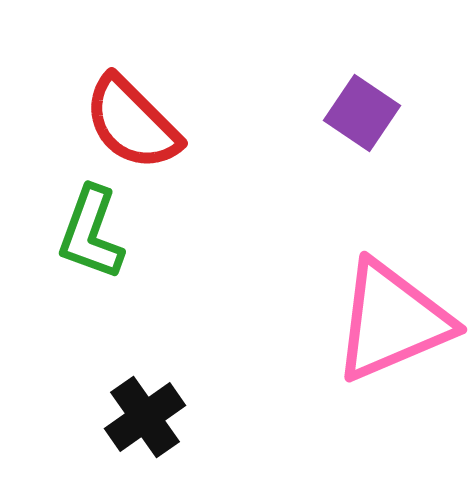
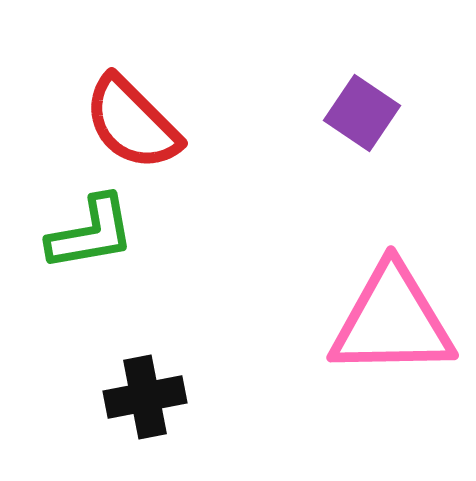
green L-shape: rotated 120 degrees counterclockwise
pink triangle: rotated 22 degrees clockwise
black cross: moved 20 px up; rotated 24 degrees clockwise
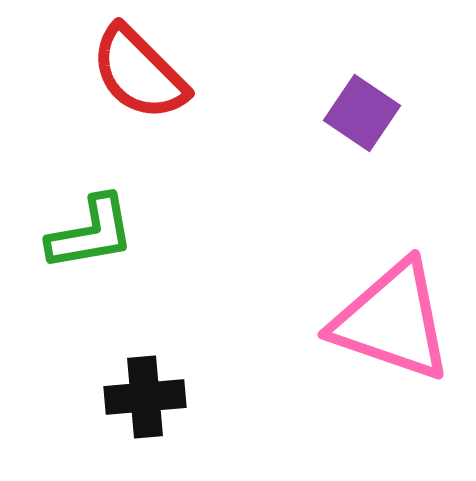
red semicircle: moved 7 px right, 50 px up
pink triangle: rotated 20 degrees clockwise
black cross: rotated 6 degrees clockwise
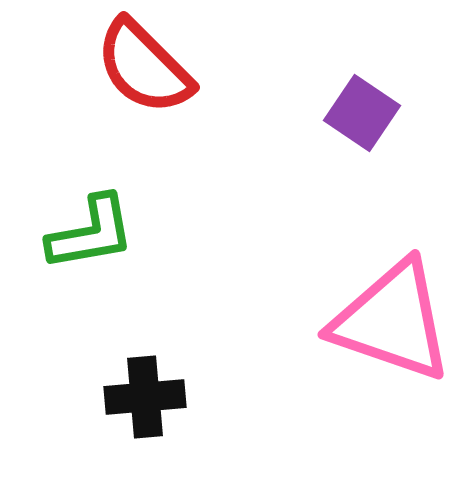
red semicircle: moved 5 px right, 6 px up
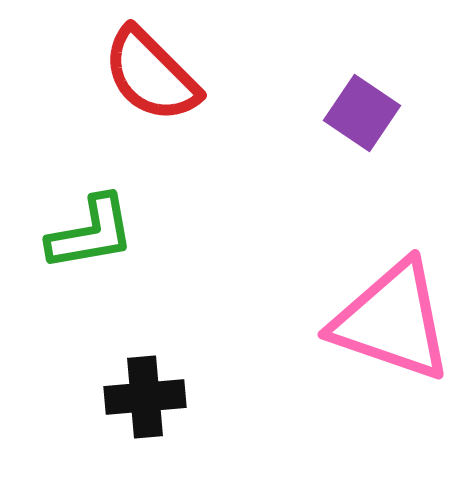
red semicircle: moved 7 px right, 8 px down
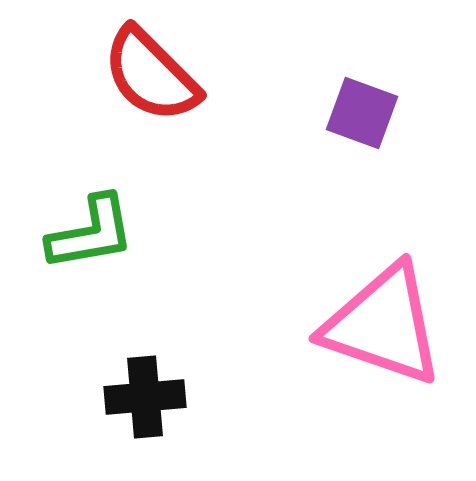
purple square: rotated 14 degrees counterclockwise
pink triangle: moved 9 px left, 4 px down
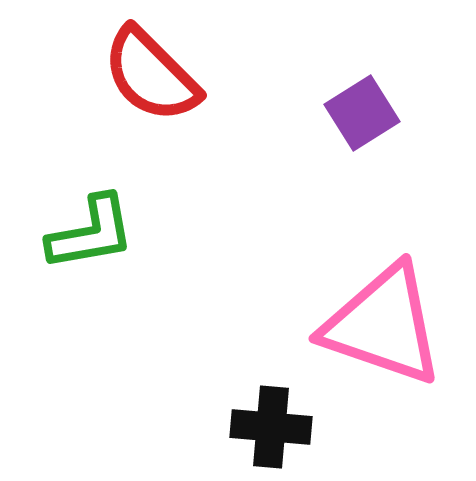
purple square: rotated 38 degrees clockwise
black cross: moved 126 px right, 30 px down; rotated 10 degrees clockwise
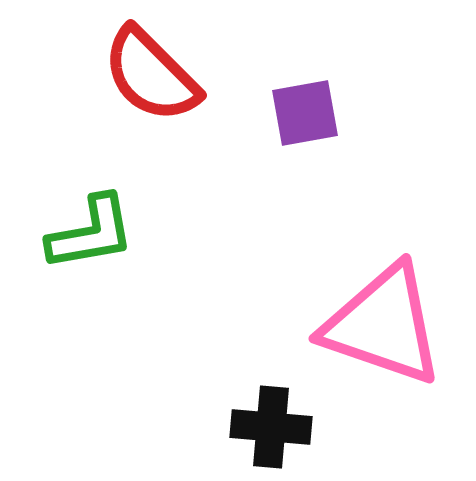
purple square: moved 57 px left; rotated 22 degrees clockwise
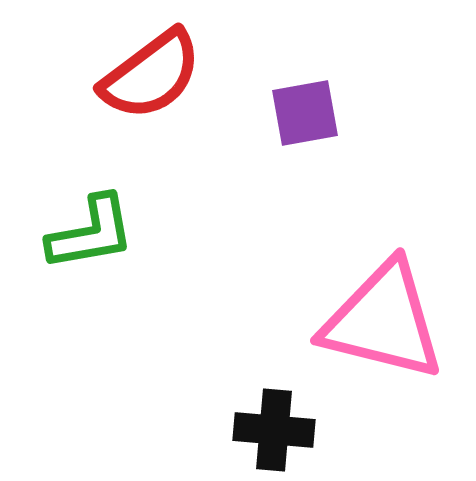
red semicircle: rotated 82 degrees counterclockwise
pink triangle: moved 4 px up; rotated 5 degrees counterclockwise
black cross: moved 3 px right, 3 px down
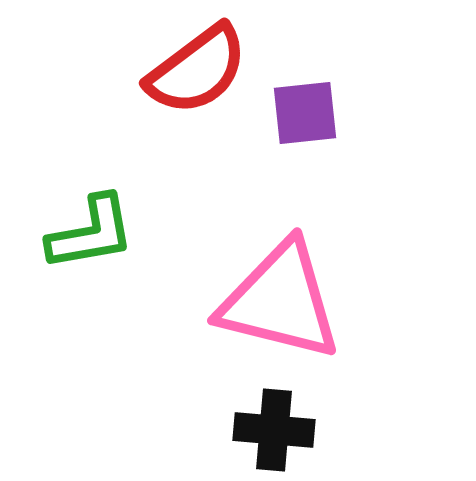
red semicircle: moved 46 px right, 5 px up
purple square: rotated 4 degrees clockwise
pink triangle: moved 103 px left, 20 px up
